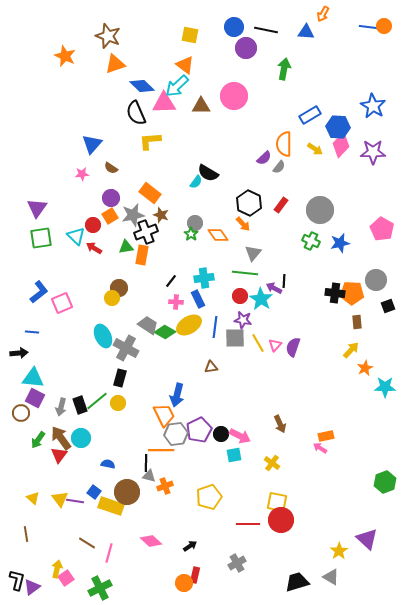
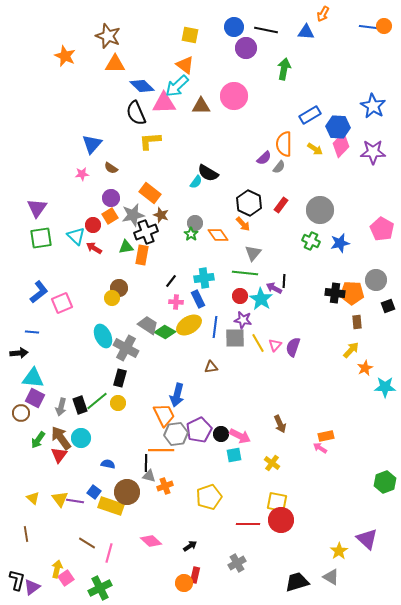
orange triangle at (115, 64): rotated 20 degrees clockwise
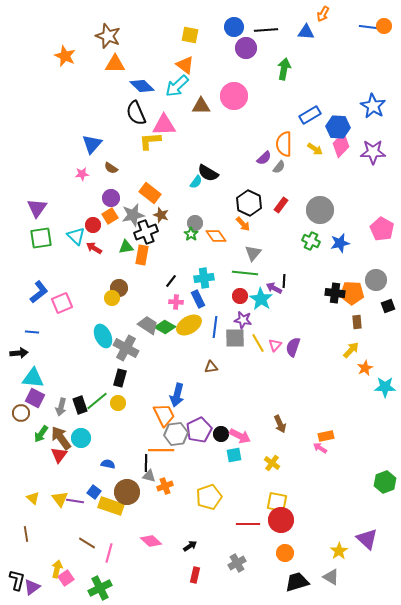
black line at (266, 30): rotated 15 degrees counterclockwise
pink triangle at (164, 103): moved 22 px down
orange diamond at (218, 235): moved 2 px left, 1 px down
green diamond at (165, 332): moved 5 px up
green arrow at (38, 440): moved 3 px right, 6 px up
orange circle at (184, 583): moved 101 px right, 30 px up
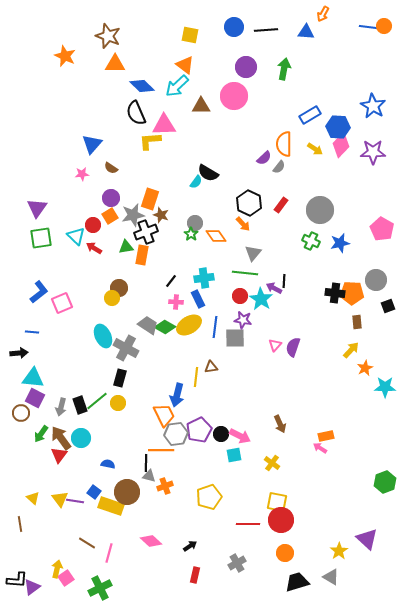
purple circle at (246, 48): moved 19 px down
orange rectangle at (150, 193): moved 6 px down; rotated 70 degrees clockwise
yellow line at (258, 343): moved 62 px left, 34 px down; rotated 36 degrees clockwise
brown line at (26, 534): moved 6 px left, 10 px up
black L-shape at (17, 580): rotated 80 degrees clockwise
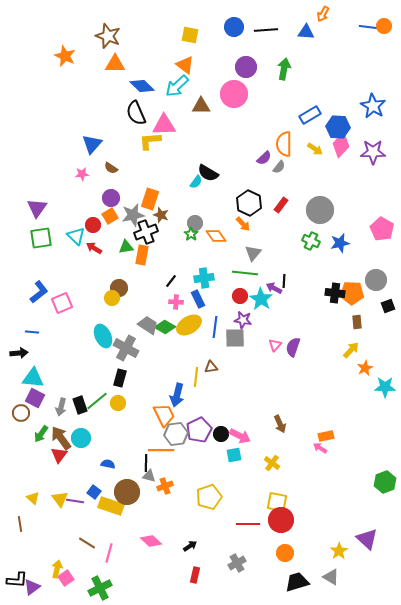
pink circle at (234, 96): moved 2 px up
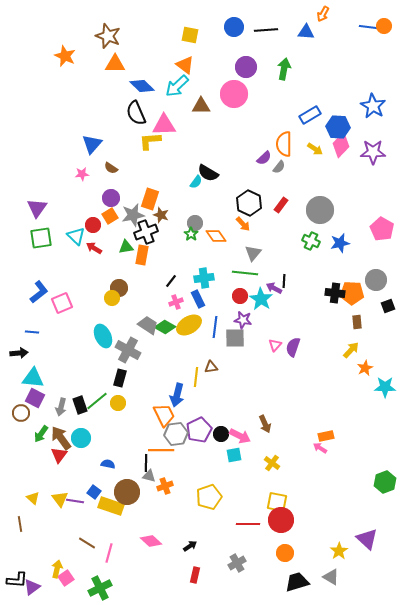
pink cross at (176, 302): rotated 24 degrees counterclockwise
gray cross at (126, 348): moved 2 px right, 2 px down
brown arrow at (280, 424): moved 15 px left
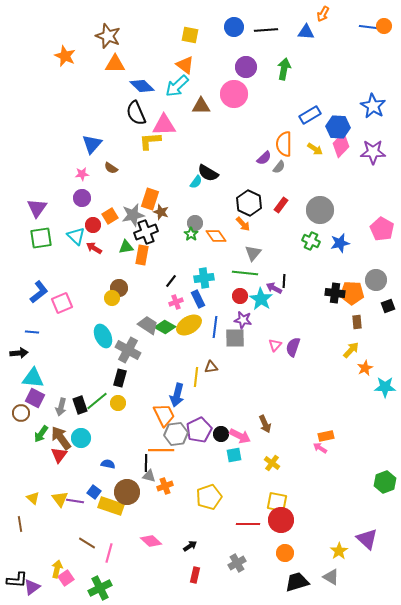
purple circle at (111, 198): moved 29 px left
brown star at (161, 215): moved 3 px up
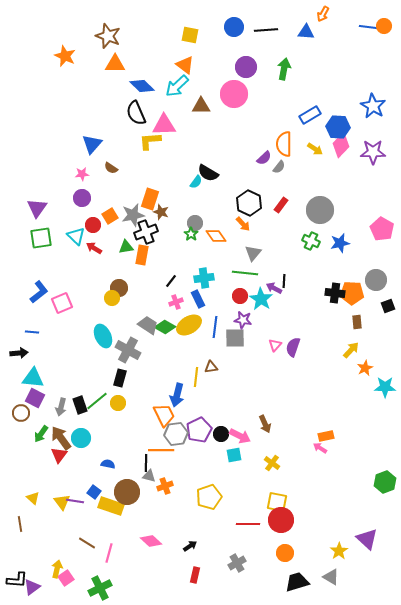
yellow triangle at (60, 499): moved 2 px right, 3 px down
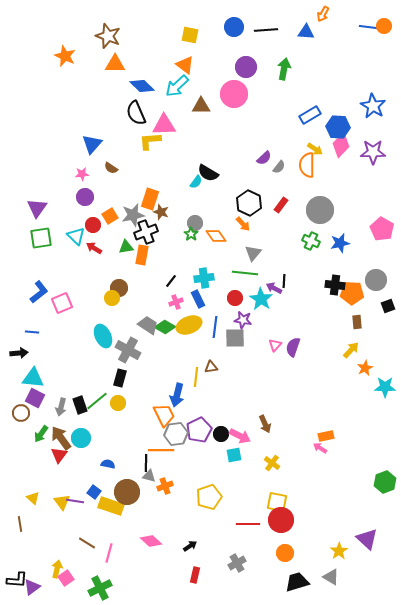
orange semicircle at (284, 144): moved 23 px right, 21 px down
purple circle at (82, 198): moved 3 px right, 1 px up
black cross at (335, 293): moved 8 px up
red circle at (240, 296): moved 5 px left, 2 px down
yellow ellipse at (189, 325): rotated 10 degrees clockwise
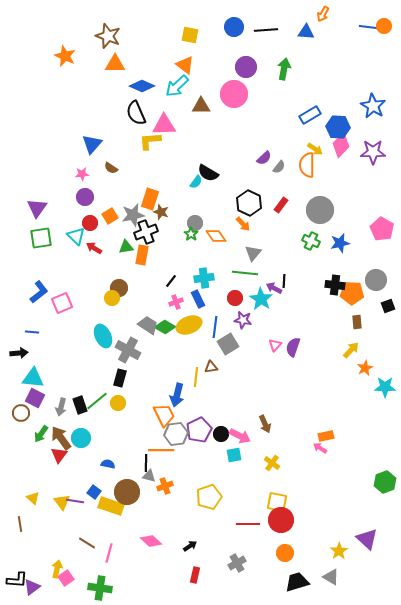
blue diamond at (142, 86): rotated 20 degrees counterclockwise
red circle at (93, 225): moved 3 px left, 2 px up
gray square at (235, 338): moved 7 px left, 6 px down; rotated 30 degrees counterclockwise
green cross at (100, 588): rotated 35 degrees clockwise
